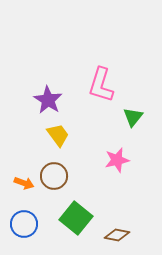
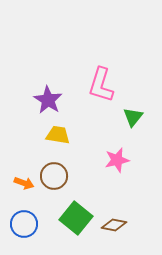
yellow trapezoid: rotated 45 degrees counterclockwise
brown diamond: moved 3 px left, 10 px up
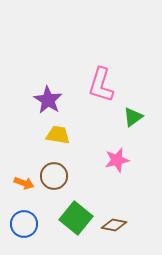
green triangle: rotated 15 degrees clockwise
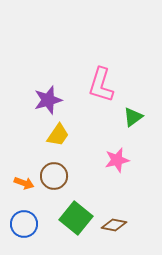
purple star: rotated 24 degrees clockwise
yellow trapezoid: rotated 115 degrees clockwise
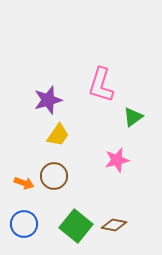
green square: moved 8 px down
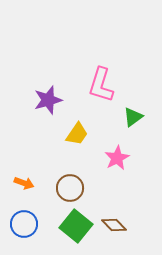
yellow trapezoid: moved 19 px right, 1 px up
pink star: moved 2 px up; rotated 15 degrees counterclockwise
brown circle: moved 16 px right, 12 px down
brown diamond: rotated 35 degrees clockwise
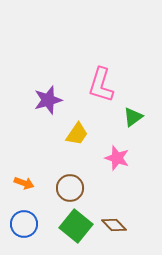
pink star: rotated 25 degrees counterclockwise
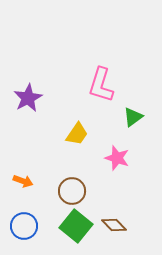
purple star: moved 20 px left, 2 px up; rotated 12 degrees counterclockwise
orange arrow: moved 1 px left, 2 px up
brown circle: moved 2 px right, 3 px down
blue circle: moved 2 px down
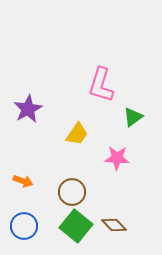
purple star: moved 11 px down
pink star: rotated 15 degrees counterclockwise
brown circle: moved 1 px down
